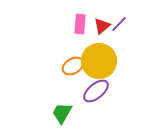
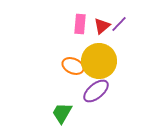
orange ellipse: rotated 55 degrees clockwise
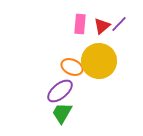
orange ellipse: moved 1 px left, 1 px down
purple ellipse: moved 36 px left
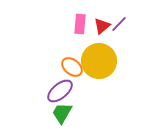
orange ellipse: rotated 15 degrees clockwise
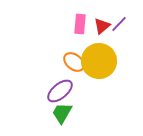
orange ellipse: moved 2 px right, 5 px up
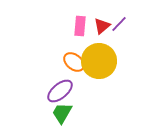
pink rectangle: moved 2 px down
